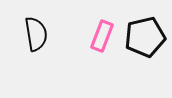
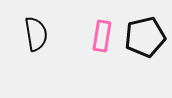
pink rectangle: rotated 12 degrees counterclockwise
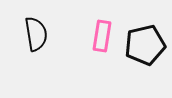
black pentagon: moved 8 px down
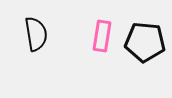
black pentagon: moved 3 px up; rotated 18 degrees clockwise
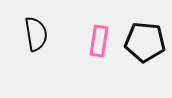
pink rectangle: moved 3 px left, 5 px down
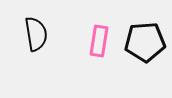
black pentagon: rotated 9 degrees counterclockwise
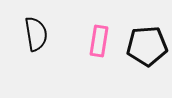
black pentagon: moved 2 px right, 4 px down
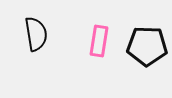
black pentagon: rotated 6 degrees clockwise
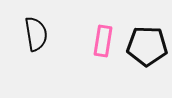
pink rectangle: moved 4 px right
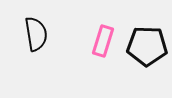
pink rectangle: rotated 8 degrees clockwise
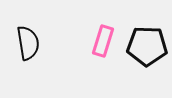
black semicircle: moved 8 px left, 9 px down
